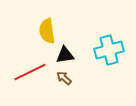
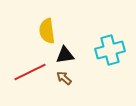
cyan cross: moved 1 px right
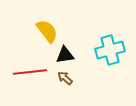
yellow semicircle: rotated 150 degrees clockwise
red line: rotated 20 degrees clockwise
brown arrow: moved 1 px right
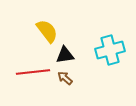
red line: moved 3 px right
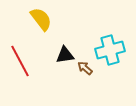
yellow semicircle: moved 6 px left, 12 px up
red line: moved 13 px left, 11 px up; rotated 68 degrees clockwise
brown arrow: moved 20 px right, 10 px up
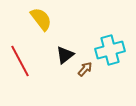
black triangle: rotated 30 degrees counterclockwise
brown arrow: moved 1 px down; rotated 91 degrees clockwise
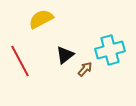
yellow semicircle: rotated 80 degrees counterclockwise
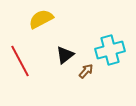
brown arrow: moved 1 px right, 2 px down
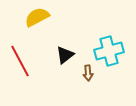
yellow semicircle: moved 4 px left, 2 px up
cyan cross: moved 1 px left, 1 px down
brown arrow: moved 2 px right, 2 px down; rotated 133 degrees clockwise
